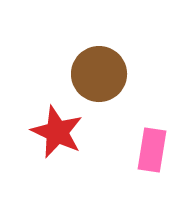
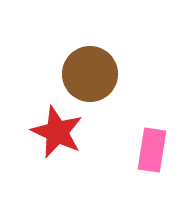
brown circle: moved 9 px left
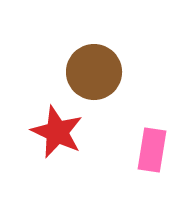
brown circle: moved 4 px right, 2 px up
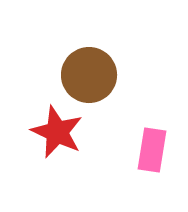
brown circle: moved 5 px left, 3 px down
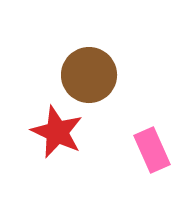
pink rectangle: rotated 33 degrees counterclockwise
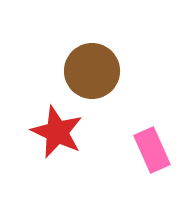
brown circle: moved 3 px right, 4 px up
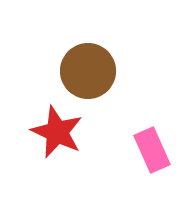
brown circle: moved 4 px left
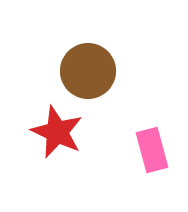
pink rectangle: rotated 9 degrees clockwise
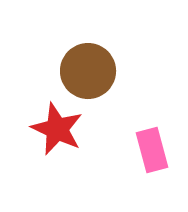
red star: moved 3 px up
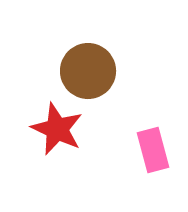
pink rectangle: moved 1 px right
